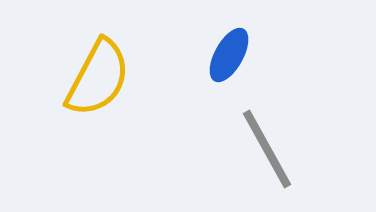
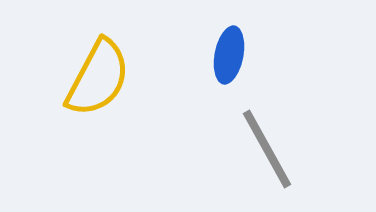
blue ellipse: rotated 18 degrees counterclockwise
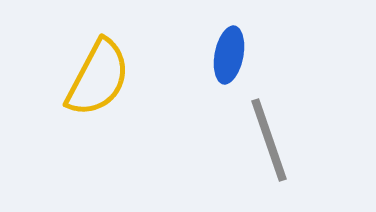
gray line: moved 2 px right, 9 px up; rotated 10 degrees clockwise
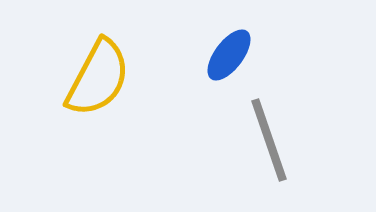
blue ellipse: rotated 26 degrees clockwise
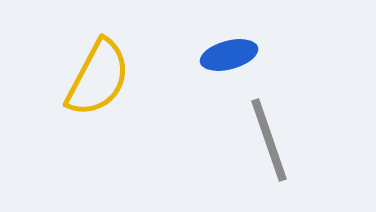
blue ellipse: rotated 38 degrees clockwise
